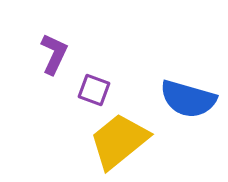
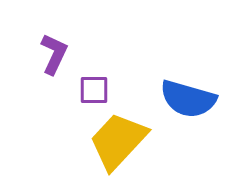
purple square: rotated 20 degrees counterclockwise
yellow trapezoid: moved 1 px left; rotated 8 degrees counterclockwise
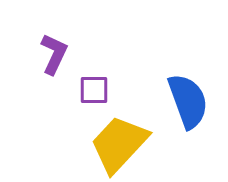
blue semicircle: moved 2 px down; rotated 126 degrees counterclockwise
yellow trapezoid: moved 1 px right, 3 px down
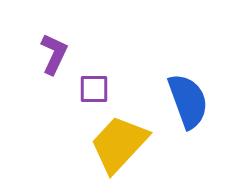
purple square: moved 1 px up
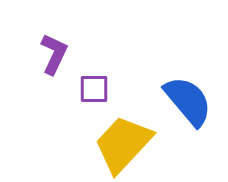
blue semicircle: rotated 20 degrees counterclockwise
yellow trapezoid: moved 4 px right
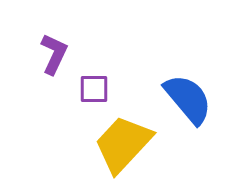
blue semicircle: moved 2 px up
